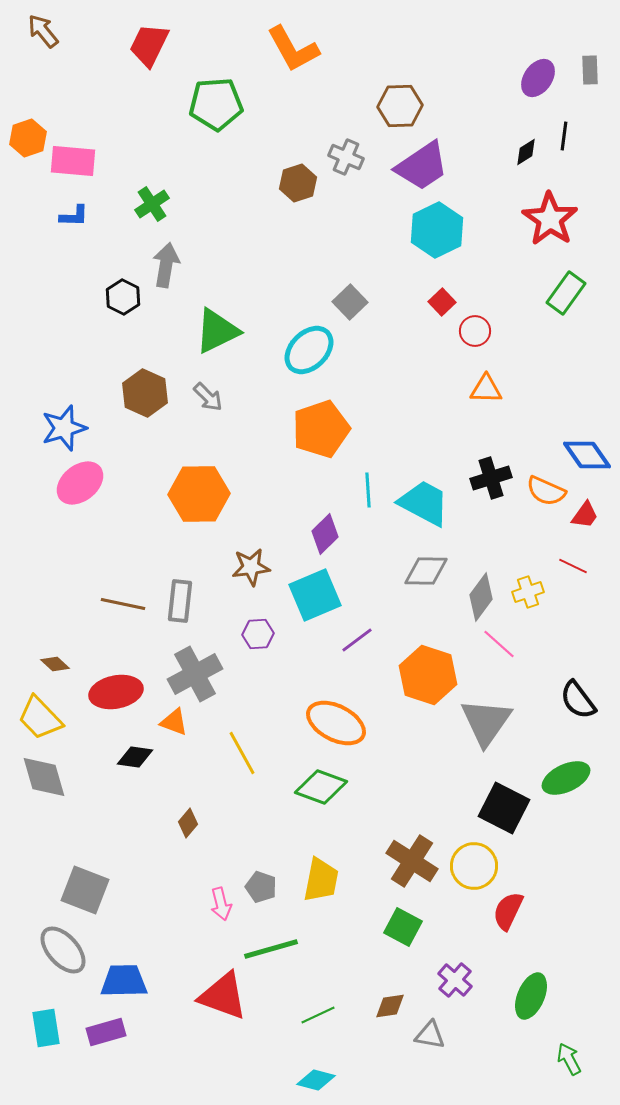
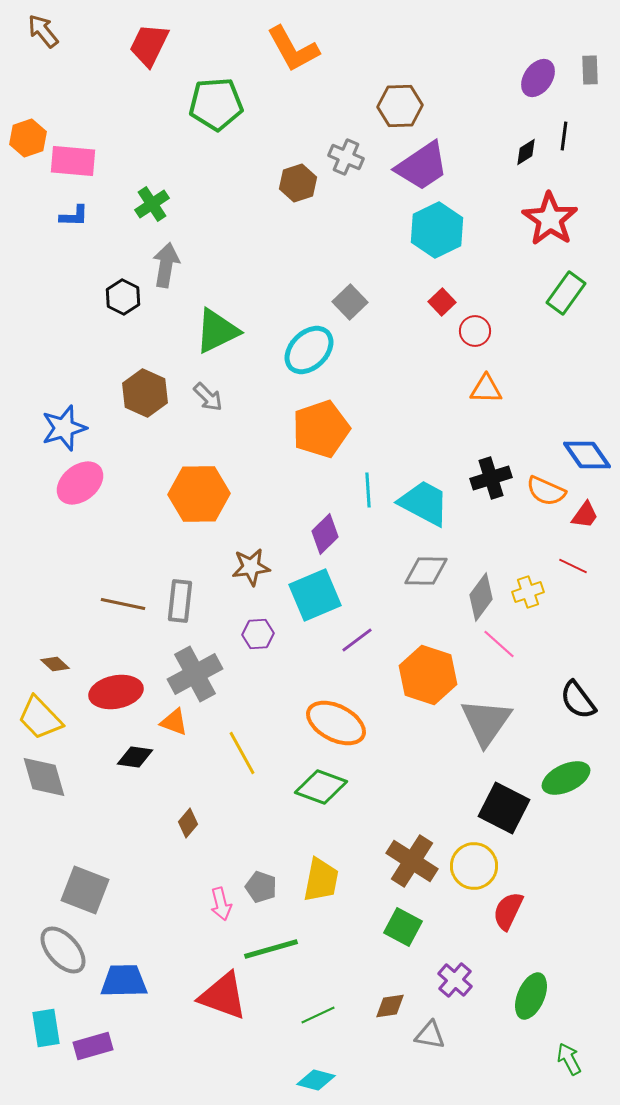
purple rectangle at (106, 1032): moved 13 px left, 14 px down
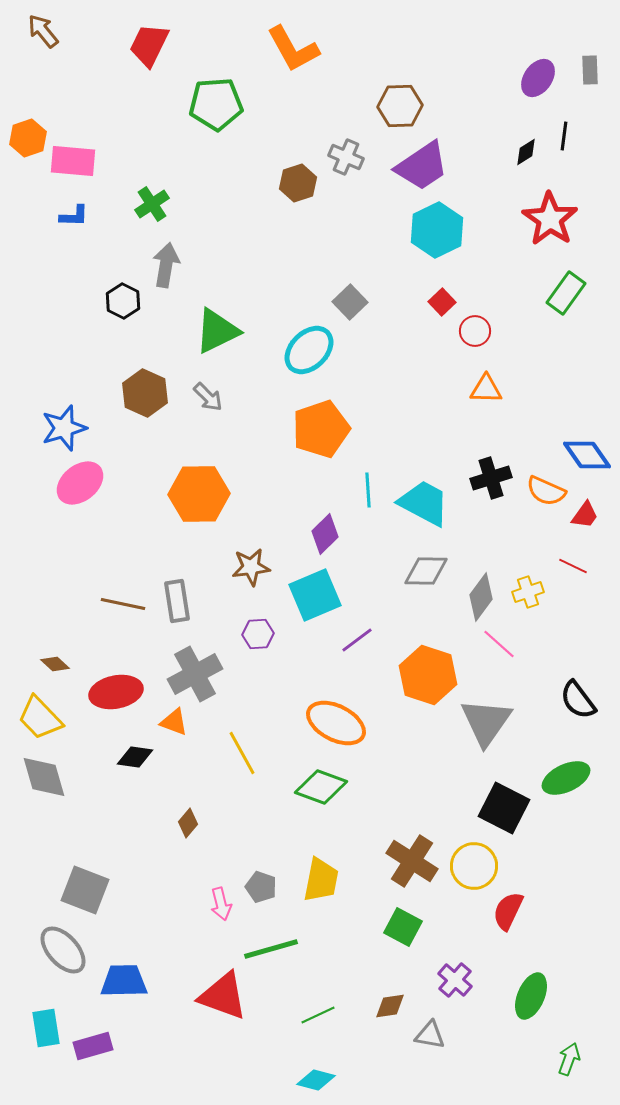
black hexagon at (123, 297): moved 4 px down
gray rectangle at (180, 601): moved 3 px left; rotated 15 degrees counterclockwise
green arrow at (569, 1059): rotated 48 degrees clockwise
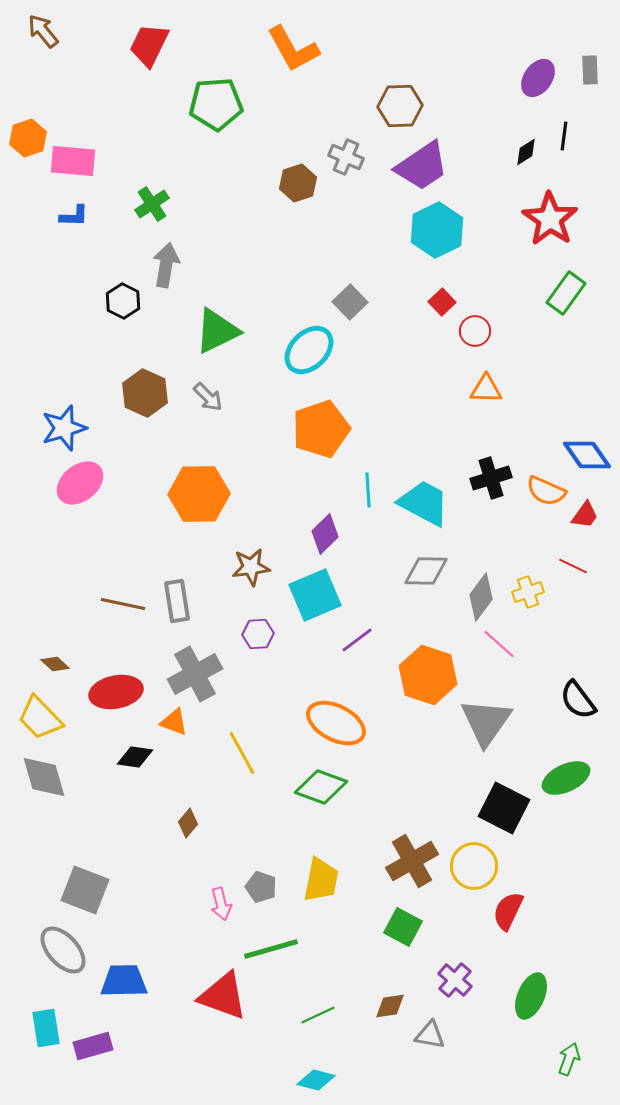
brown cross at (412, 861): rotated 27 degrees clockwise
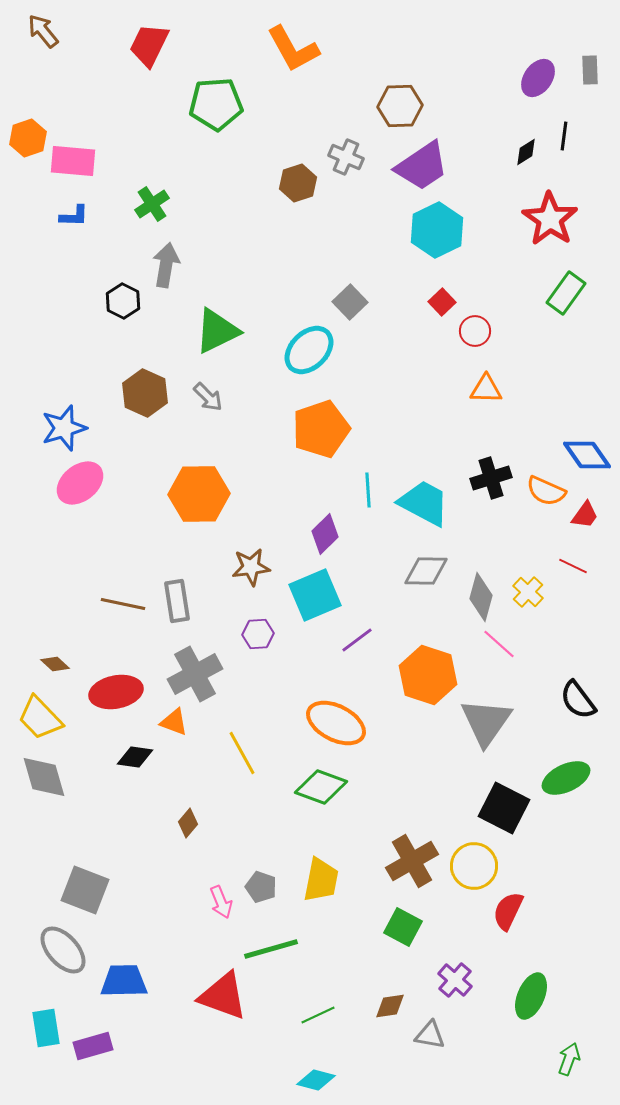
yellow cross at (528, 592): rotated 28 degrees counterclockwise
gray diamond at (481, 597): rotated 21 degrees counterclockwise
pink arrow at (221, 904): moved 2 px up; rotated 8 degrees counterclockwise
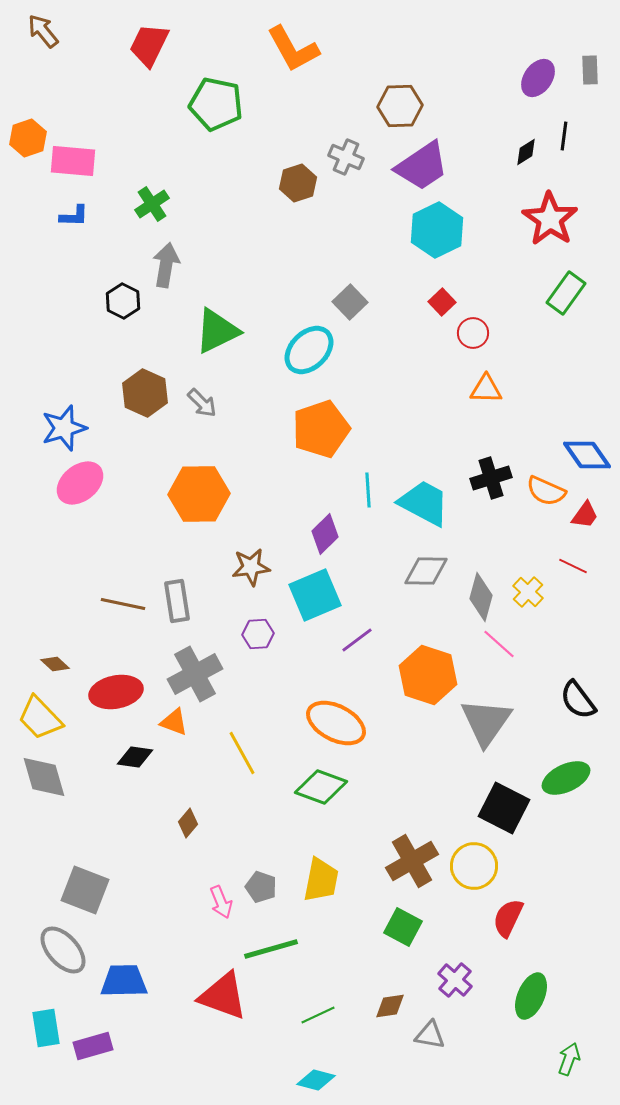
green pentagon at (216, 104): rotated 16 degrees clockwise
red circle at (475, 331): moved 2 px left, 2 px down
gray arrow at (208, 397): moved 6 px left, 6 px down
red semicircle at (508, 911): moved 7 px down
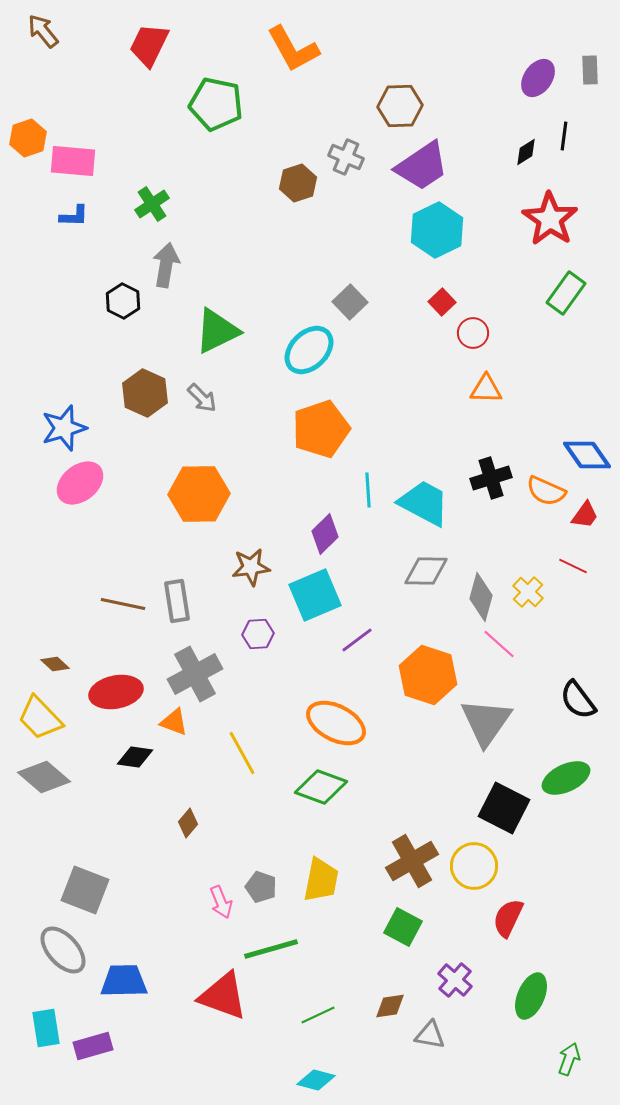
gray arrow at (202, 403): moved 5 px up
gray diamond at (44, 777): rotated 33 degrees counterclockwise
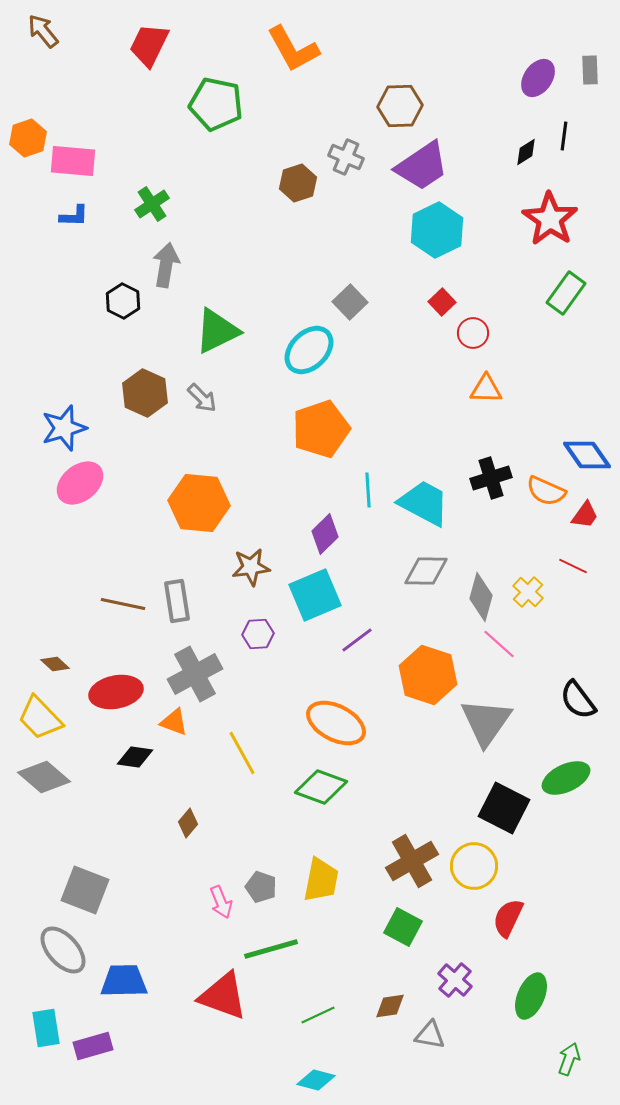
orange hexagon at (199, 494): moved 9 px down; rotated 6 degrees clockwise
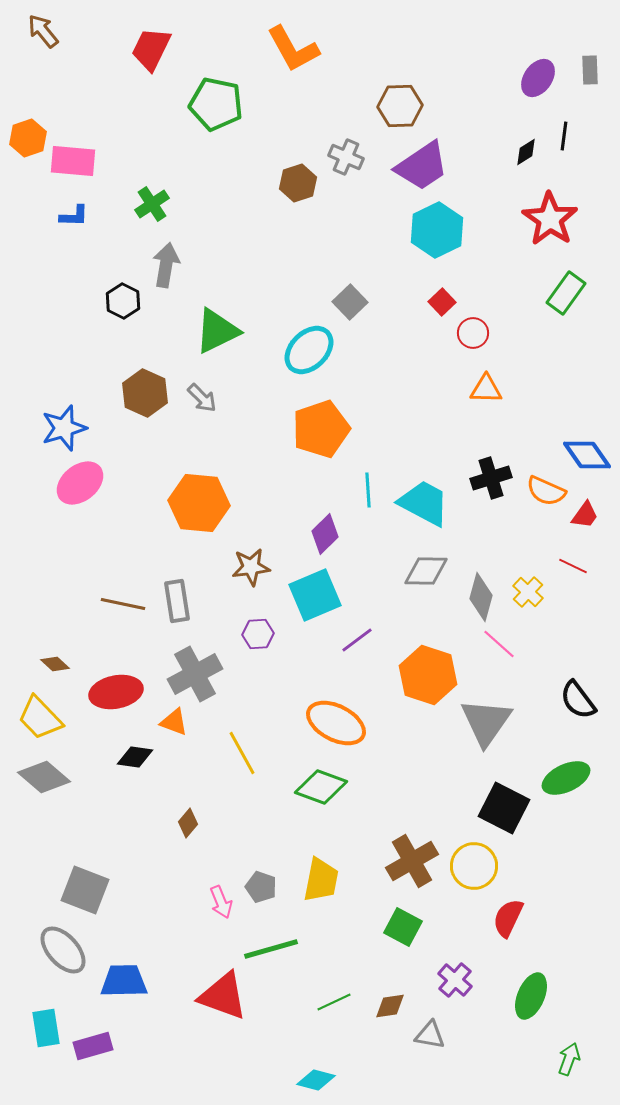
red trapezoid at (149, 45): moved 2 px right, 4 px down
green line at (318, 1015): moved 16 px right, 13 px up
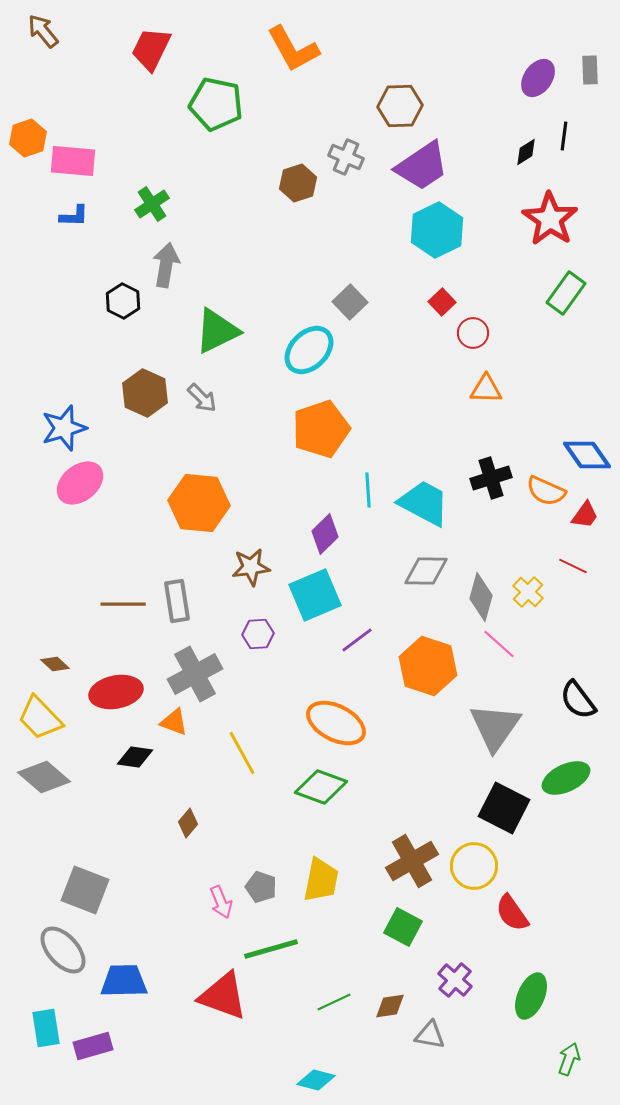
brown line at (123, 604): rotated 12 degrees counterclockwise
orange hexagon at (428, 675): moved 9 px up
gray triangle at (486, 722): moved 9 px right, 5 px down
red semicircle at (508, 918): moved 4 px right, 5 px up; rotated 60 degrees counterclockwise
